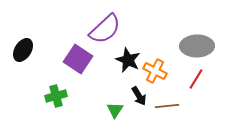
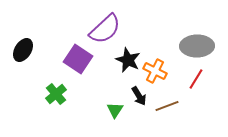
green cross: moved 2 px up; rotated 25 degrees counterclockwise
brown line: rotated 15 degrees counterclockwise
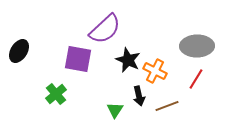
black ellipse: moved 4 px left, 1 px down
purple square: rotated 24 degrees counterclockwise
black arrow: rotated 18 degrees clockwise
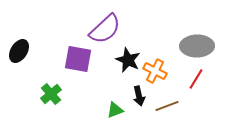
green cross: moved 5 px left
green triangle: rotated 36 degrees clockwise
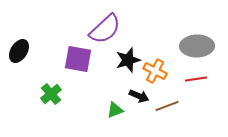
black star: rotated 30 degrees clockwise
red line: rotated 50 degrees clockwise
black arrow: rotated 54 degrees counterclockwise
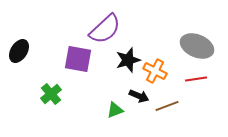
gray ellipse: rotated 24 degrees clockwise
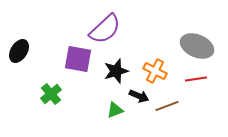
black star: moved 12 px left, 11 px down
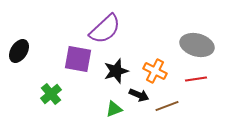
gray ellipse: moved 1 px up; rotated 8 degrees counterclockwise
black arrow: moved 1 px up
green triangle: moved 1 px left, 1 px up
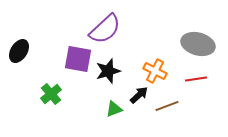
gray ellipse: moved 1 px right, 1 px up
black star: moved 8 px left
black arrow: rotated 66 degrees counterclockwise
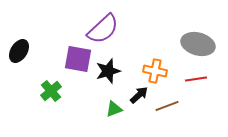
purple semicircle: moved 2 px left
orange cross: rotated 15 degrees counterclockwise
green cross: moved 3 px up
